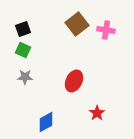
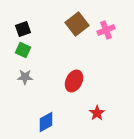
pink cross: rotated 30 degrees counterclockwise
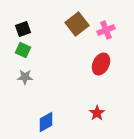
red ellipse: moved 27 px right, 17 px up
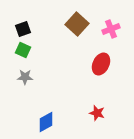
brown square: rotated 10 degrees counterclockwise
pink cross: moved 5 px right, 1 px up
red star: rotated 21 degrees counterclockwise
